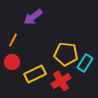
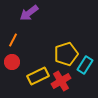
purple arrow: moved 4 px left, 4 px up
yellow pentagon: rotated 25 degrees counterclockwise
cyan rectangle: moved 2 px down
yellow rectangle: moved 3 px right, 2 px down
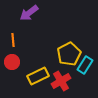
orange line: rotated 32 degrees counterclockwise
yellow pentagon: moved 3 px right; rotated 10 degrees counterclockwise
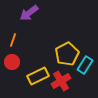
orange line: rotated 24 degrees clockwise
yellow pentagon: moved 2 px left
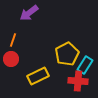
red circle: moved 1 px left, 3 px up
red cross: moved 17 px right; rotated 36 degrees clockwise
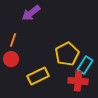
purple arrow: moved 2 px right
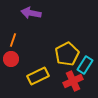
purple arrow: rotated 48 degrees clockwise
red cross: moved 5 px left; rotated 30 degrees counterclockwise
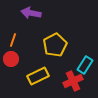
yellow pentagon: moved 12 px left, 9 px up
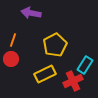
yellow rectangle: moved 7 px right, 2 px up
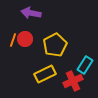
red circle: moved 14 px right, 20 px up
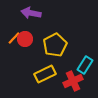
orange line: moved 1 px right, 2 px up; rotated 24 degrees clockwise
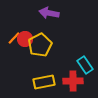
purple arrow: moved 18 px right
yellow pentagon: moved 15 px left
cyan rectangle: rotated 66 degrees counterclockwise
yellow rectangle: moved 1 px left, 8 px down; rotated 15 degrees clockwise
red cross: rotated 24 degrees clockwise
